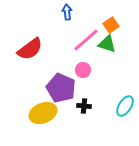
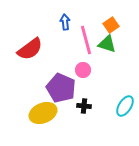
blue arrow: moved 2 px left, 10 px down
pink line: rotated 64 degrees counterclockwise
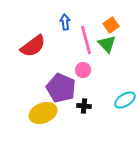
green triangle: rotated 30 degrees clockwise
red semicircle: moved 3 px right, 3 px up
cyan ellipse: moved 6 px up; rotated 25 degrees clockwise
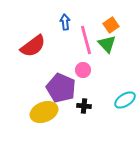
yellow ellipse: moved 1 px right, 1 px up
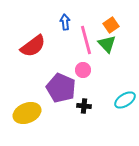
yellow ellipse: moved 17 px left, 1 px down
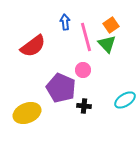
pink line: moved 3 px up
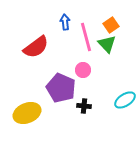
red semicircle: moved 3 px right, 1 px down
